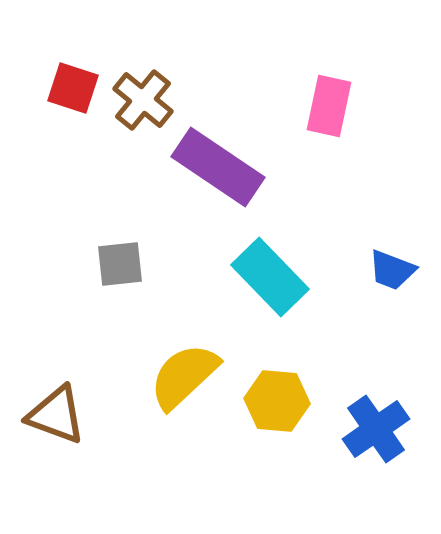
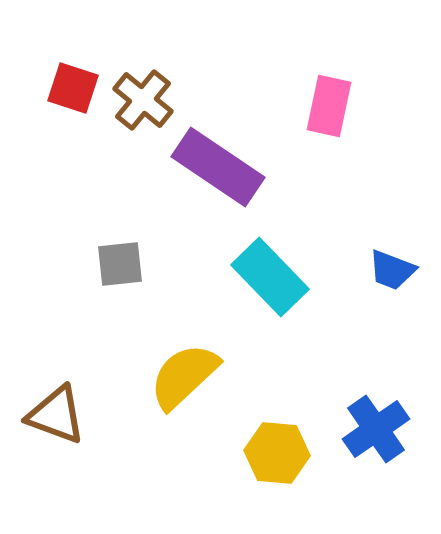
yellow hexagon: moved 52 px down
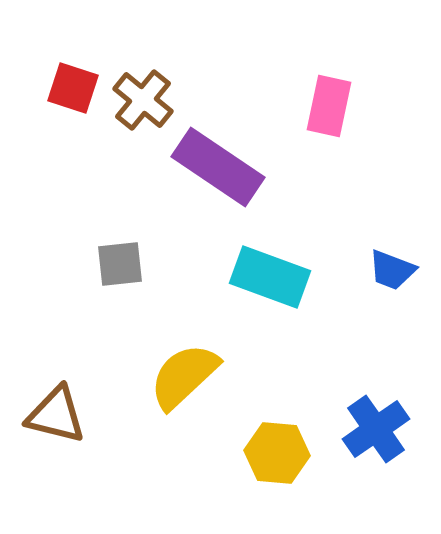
cyan rectangle: rotated 26 degrees counterclockwise
brown triangle: rotated 6 degrees counterclockwise
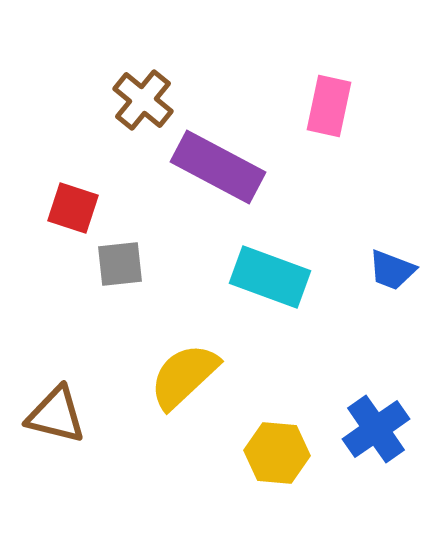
red square: moved 120 px down
purple rectangle: rotated 6 degrees counterclockwise
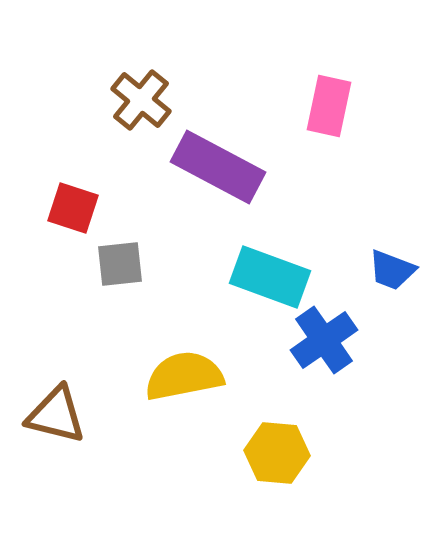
brown cross: moved 2 px left
yellow semicircle: rotated 32 degrees clockwise
blue cross: moved 52 px left, 89 px up
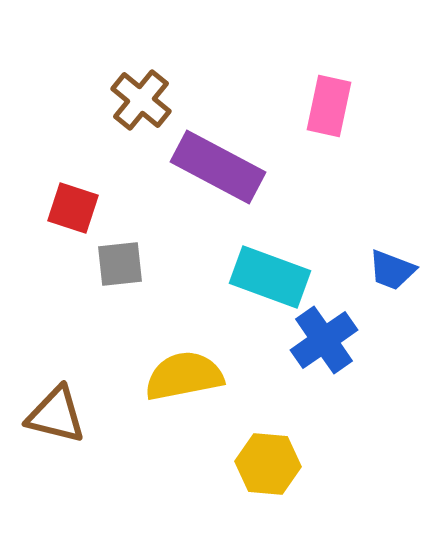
yellow hexagon: moved 9 px left, 11 px down
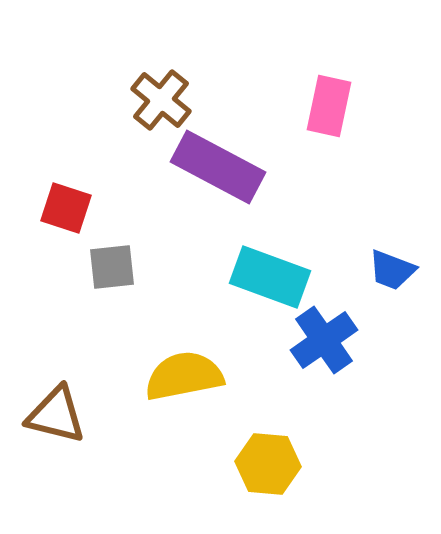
brown cross: moved 20 px right
red square: moved 7 px left
gray square: moved 8 px left, 3 px down
